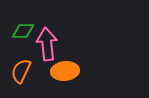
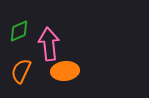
green diamond: moved 4 px left; rotated 25 degrees counterclockwise
pink arrow: moved 2 px right
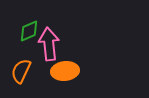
green diamond: moved 10 px right
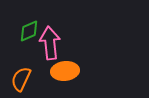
pink arrow: moved 1 px right, 1 px up
orange semicircle: moved 8 px down
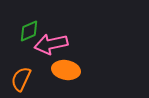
pink arrow: moved 1 px right, 1 px down; rotated 96 degrees counterclockwise
orange ellipse: moved 1 px right, 1 px up; rotated 16 degrees clockwise
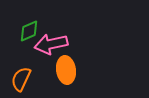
orange ellipse: rotated 72 degrees clockwise
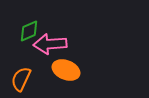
pink arrow: moved 1 px left; rotated 8 degrees clockwise
orange ellipse: rotated 60 degrees counterclockwise
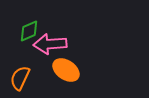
orange ellipse: rotated 12 degrees clockwise
orange semicircle: moved 1 px left, 1 px up
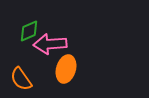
orange ellipse: moved 1 px up; rotated 72 degrees clockwise
orange semicircle: moved 1 px right, 1 px down; rotated 60 degrees counterclockwise
